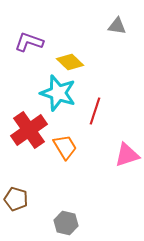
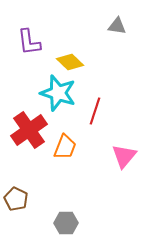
purple L-shape: rotated 116 degrees counterclockwise
orange trapezoid: rotated 52 degrees clockwise
pink triangle: moved 3 px left, 1 px down; rotated 32 degrees counterclockwise
brown pentagon: rotated 10 degrees clockwise
gray hexagon: rotated 15 degrees counterclockwise
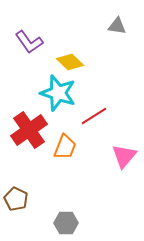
purple L-shape: rotated 28 degrees counterclockwise
red line: moved 1 px left, 5 px down; rotated 40 degrees clockwise
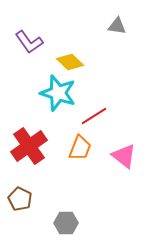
red cross: moved 16 px down
orange trapezoid: moved 15 px right, 1 px down
pink triangle: rotated 32 degrees counterclockwise
brown pentagon: moved 4 px right
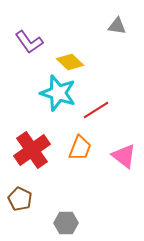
red line: moved 2 px right, 6 px up
red cross: moved 3 px right, 4 px down
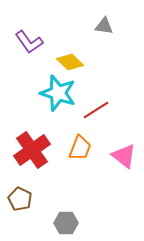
gray triangle: moved 13 px left
